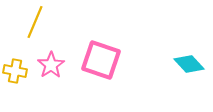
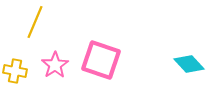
pink star: moved 4 px right
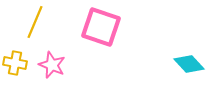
pink square: moved 33 px up
pink star: moved 3 px left; rotated 16 degrees counterclockwise
yellow cross: moved 8 px up
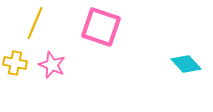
yellow line: moved 1 px down
cyan diamond: moved 3 px left
